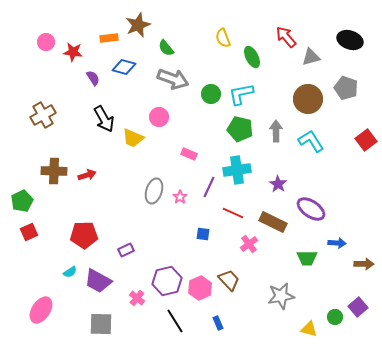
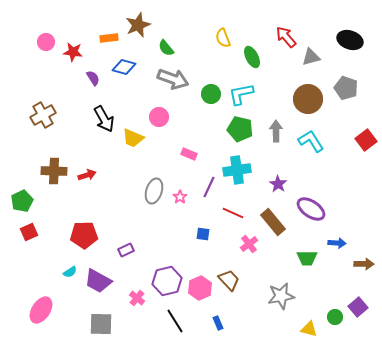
brown rectangle at (273, 222): rotated 24 degrees clockwise
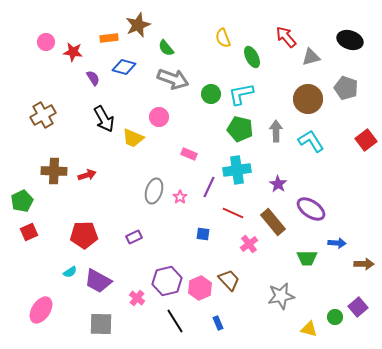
purple rectangle at (126, 250): moved 8 px right, 13 px up
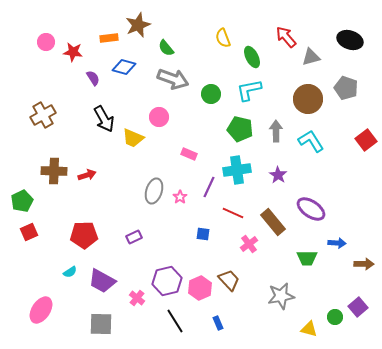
cyan L-shape at (241, 94): moved 8 px right, 4 px up
purple star at (278, 184): moved 9 px up
purple trapezoid at (98, 281): moved 4 px right
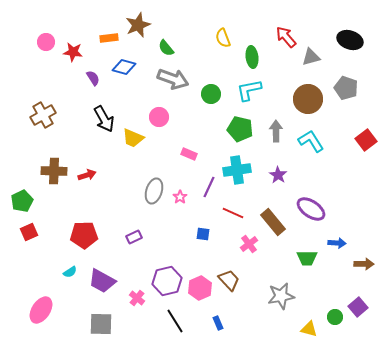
green ellipse at (252, 57): rotated 20 degrees clockwise
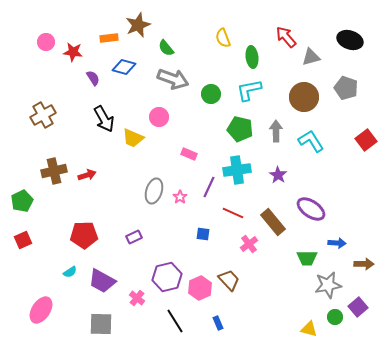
brown circle at (308, 99): moved 4 px left, 2 px up
brown cross at (54, 171): rotated 15 degrees counterclockwise
red square at (29, 232): moved 6 px left, 8 px down
purple hexagon at (167, 281): moved 4 px up
gray star at (281, 296): moved 47 px right, 11 px up
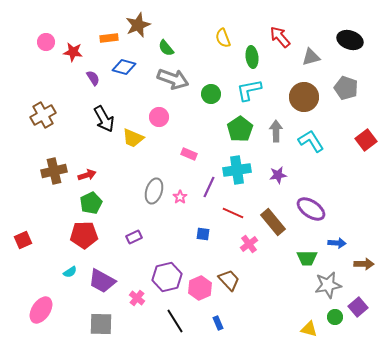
red arrow at (286, 37): moved 6 px left
green pentagon at (240, 129): rotated 25 degrees clockwise
purple star at (278, 175): rotated 30 degrees clockwise
green pentagon at (22, 201): moved 69 px right, 2 px down
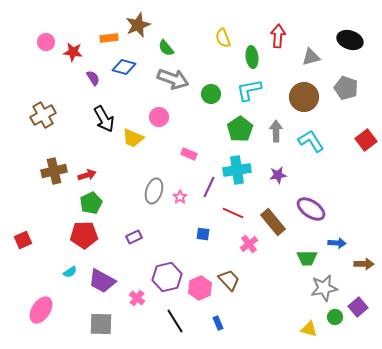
red arrow at (280, 37): moved 2 px left, 1 px up; rotated 45 degrees clockwise
gray star at (328, 285): moved 4 px left, 3 px down
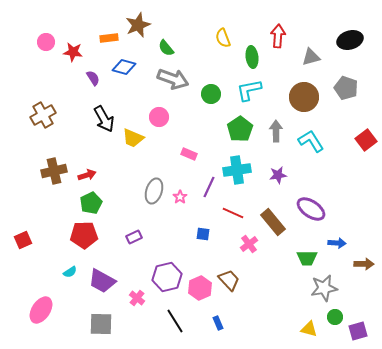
black ellipse at (350, 40): rotated 35 degrees counterclockwise
purple square at (358, 307): moved 24 px down; rotated 24 degrees clockwise
